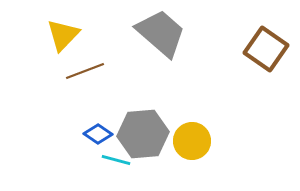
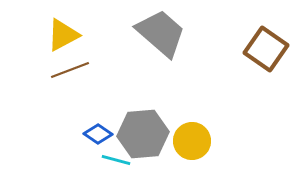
yellow triangle: rotated 18 degrees clockwise
brown line: moved 15 px left, 1 px up
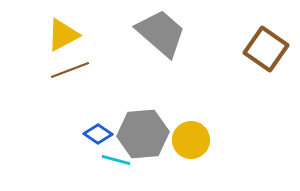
yellow circle: moved 1 px left, 1 px up
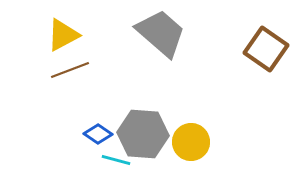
gray hexagon: rotated 9 degrees clockwise
yellow circle: moved 2 px down
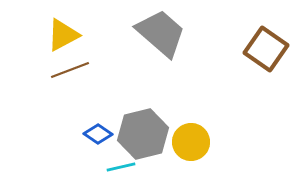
gray hexagon: rotated 18 degrees counterclockwise
cyan line: moved 5 px right, 7 px down; rotated 28 degrees counterclockwise
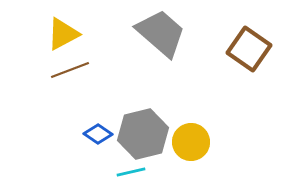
yellow triangle: moved 1 px up
brown square: moved 17 px left
cyan line: moved 10 px right, 5 px down
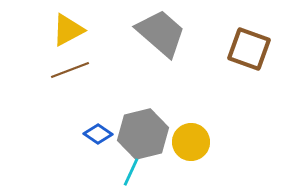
yellow triangle: moved 5 px right, 4 px up
brown square: rotated 15 degrees counterclockwise
cyan line: rotated 52 degrees counterclockwise
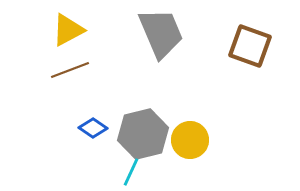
gray trapezoid: rotated 26 degrees clockwise
brown square: moved 1 px right, 3 px up
blue diamond: moved 5 px left, 6 px up
yellow circle: moved 1 px left, 2 px up
